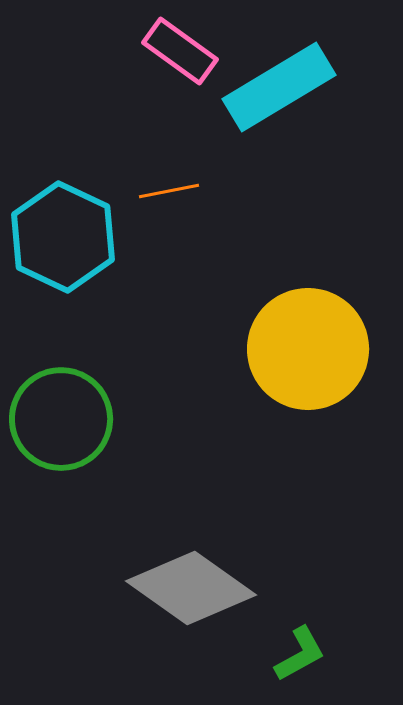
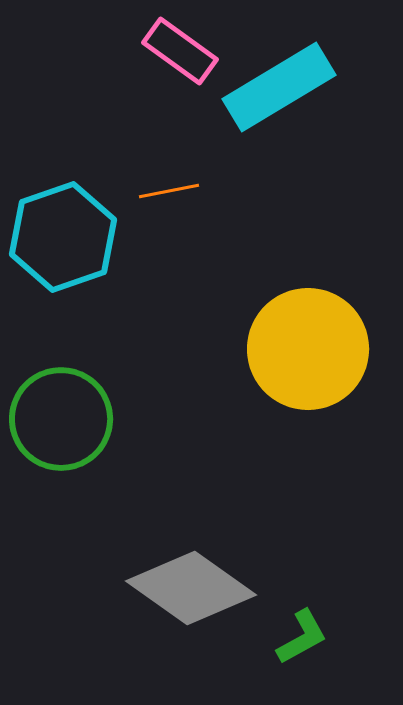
cyan hexagon: rotated 16 degrees clockwise
green L-shape: moved 2 px right, 17 px up
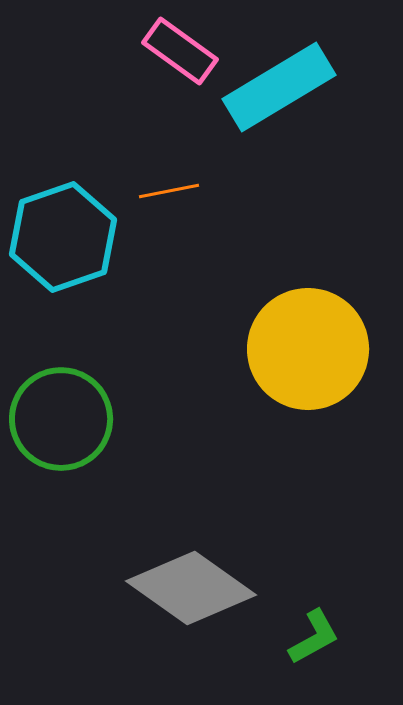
green L-shape: moved 12 px right
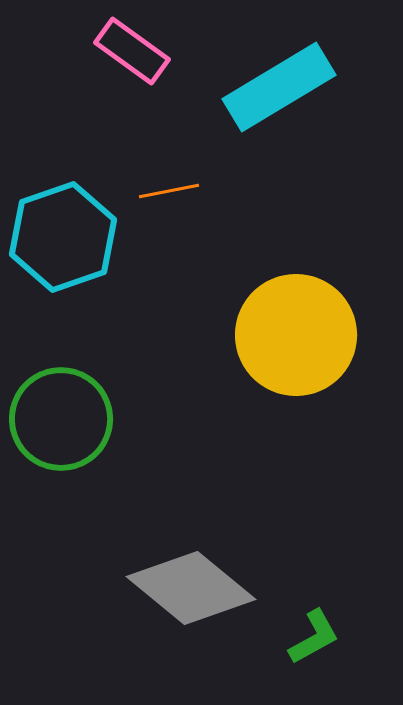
pink rectangle: moved 48 px left
yellow circle: moved 12 px left, 14 px up
gray diamond: rotated 4 degrees clockwise
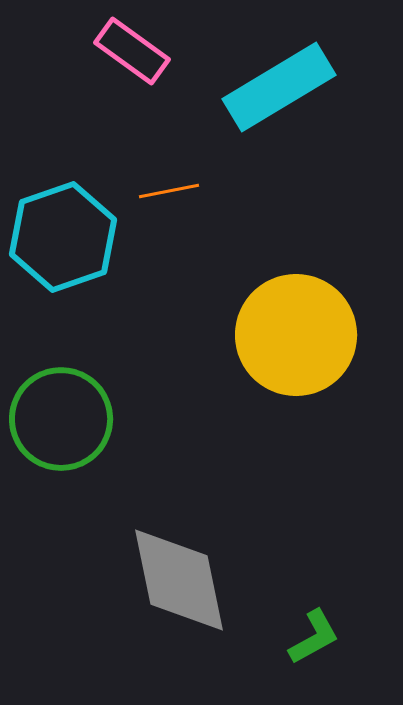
gray diamond: moved 12 px left, 8 px up; rotated 39 degrees clockwise
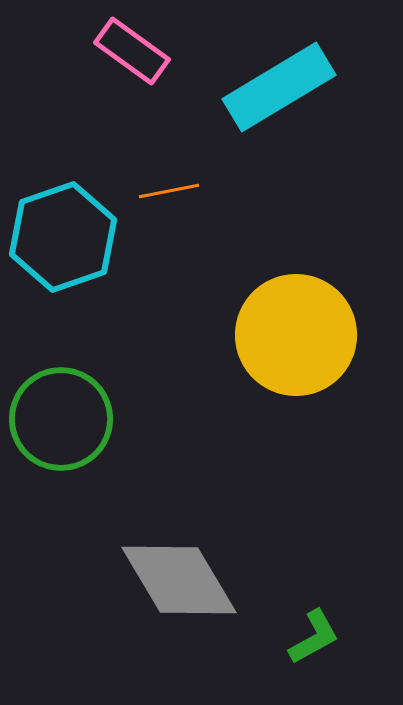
gray diamond: rotated 19 degrees counterclockwise
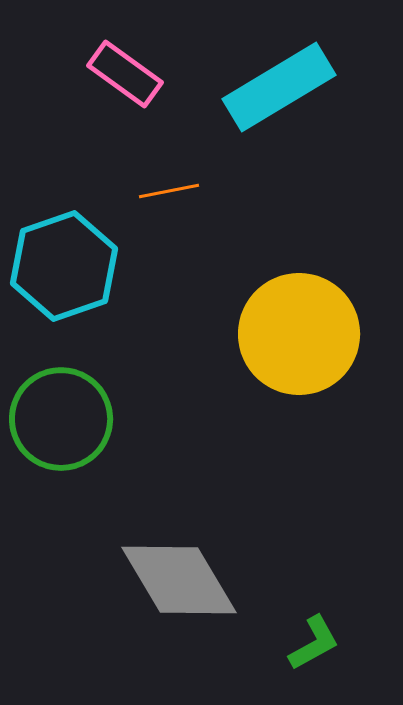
pink rectangle: moved 7 px left, 23 px down
cyan hexagon: moved 1 px right, 29 px down
yellow circle: moved 3 px right, 1 px up
green L-shape: moved 6 px down
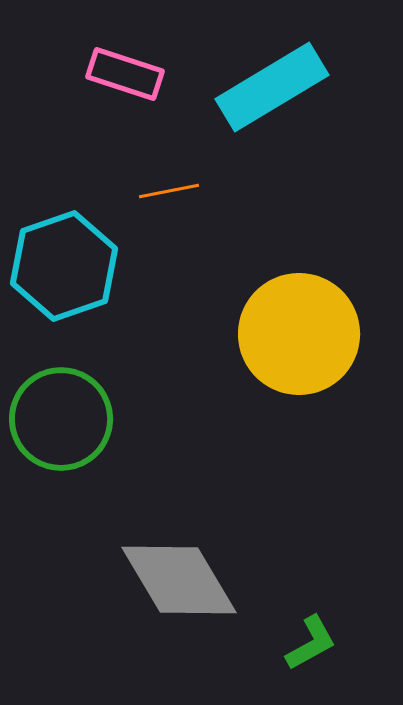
pink rectangle: rotated 18 degrees counterclockwise
cyan rectangle: moved 7 px left
green L-shape: moved 3 px left
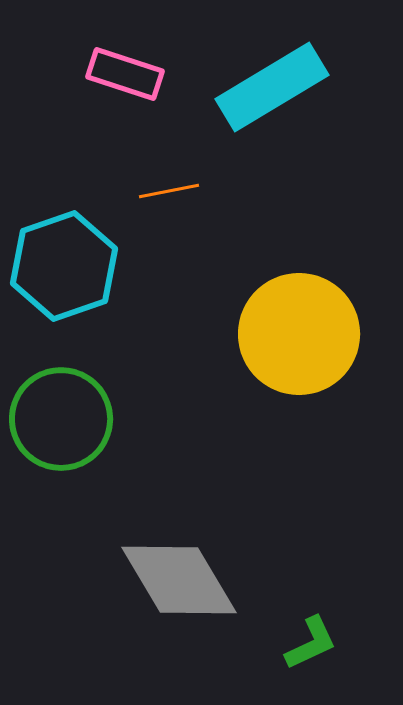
green L-shape: rotated 4 degrees clockwise
